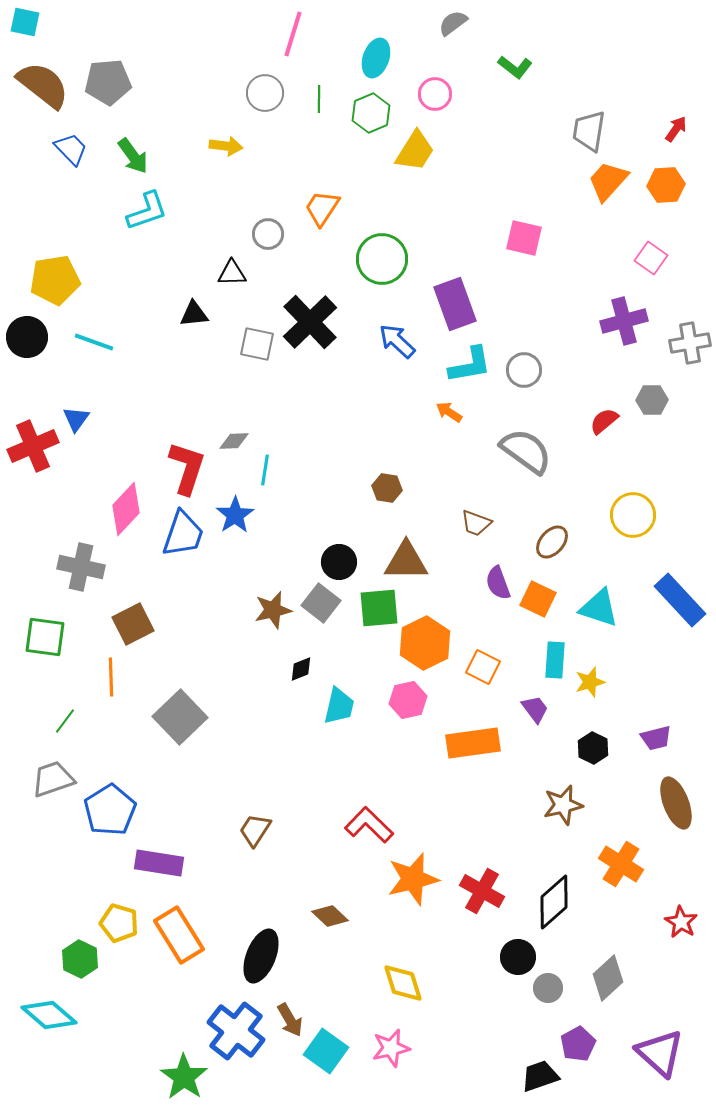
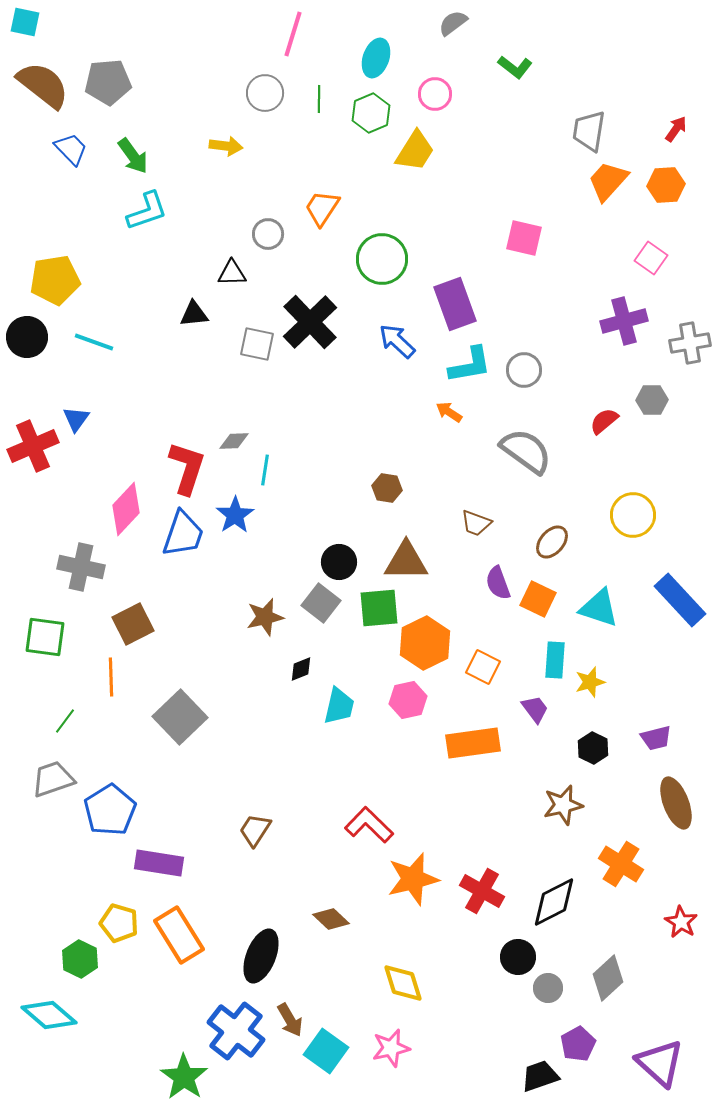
brown star at (273, 610): moved 8 px left, 7 px down
black diamond at (554, 902): rotated 14 degrees clockwise
brown diamond at (330, 916): moved 1 px right, 3 px down
purple triangle at (660, 1053): moved 10 px down
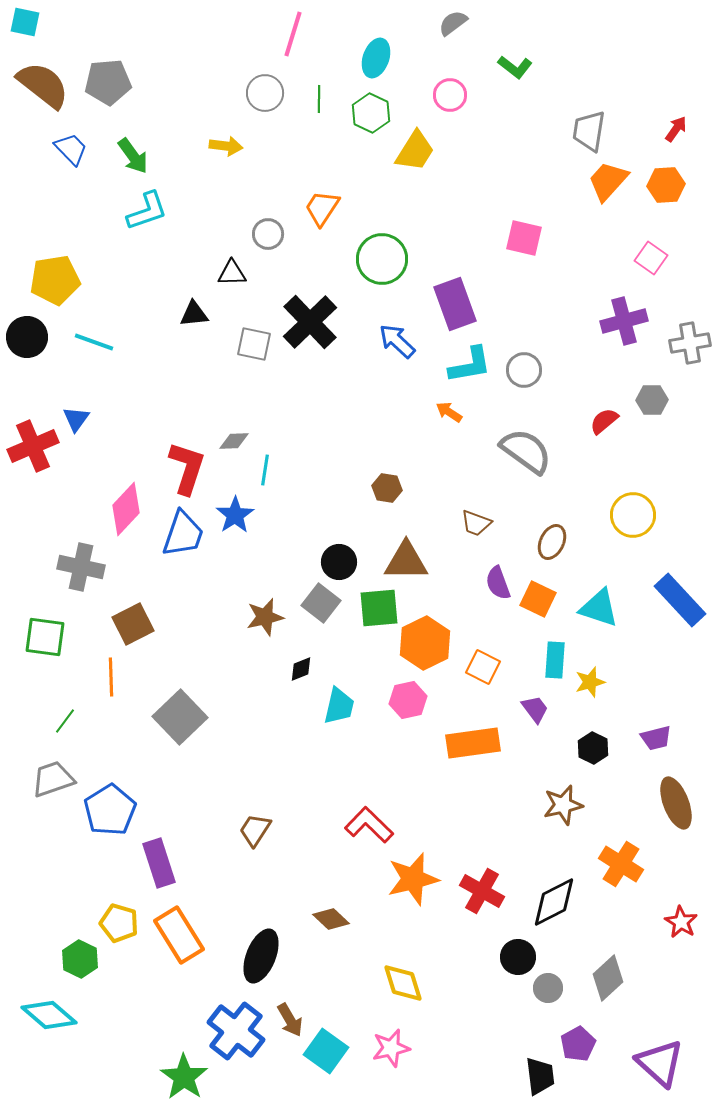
pink circle at (435, 94): moved 15 px right, 1 px down
green hexagon at (371, 113): rotated 12 degrees counterclockwise
gray square at (257, 344): moved 3 px left
brown ellipse at (552, 542): rotated 16 degrees counterclockwise
purple rectangle at (159, 863): rotated 63 degrees clockwise
black trapezoid at (540, 1076): rotated 102 degrees clockwise
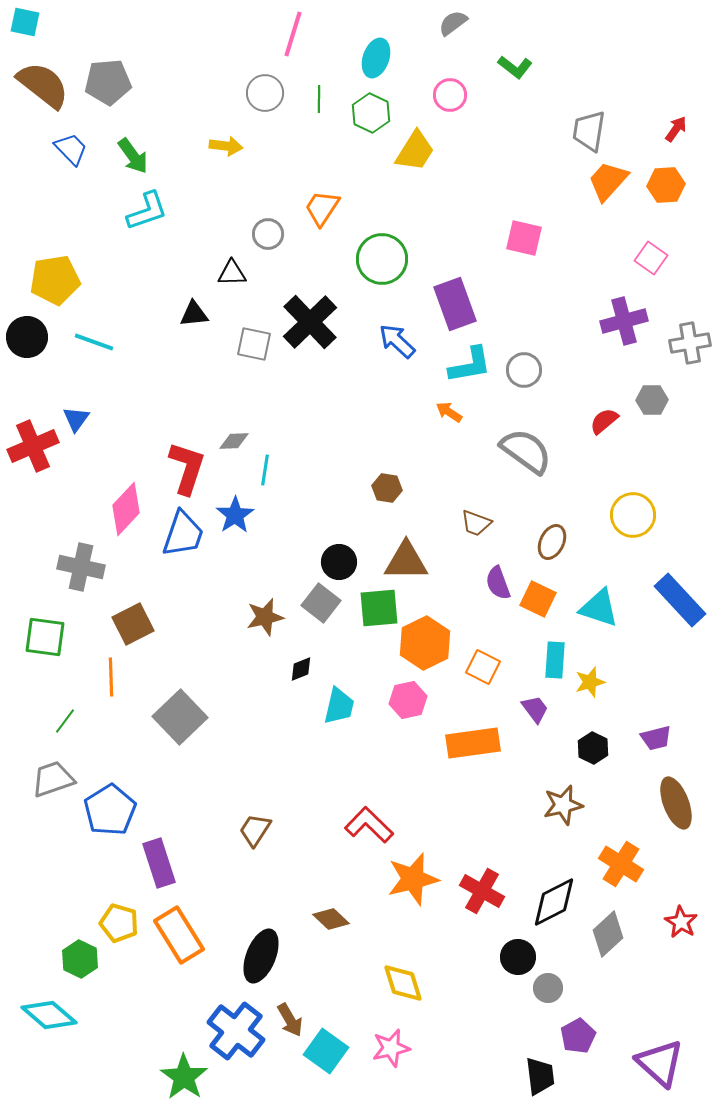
gray diamond at (608, 978): moved 44 px up
purple pentagon at (578, 1044): moved 8 px up
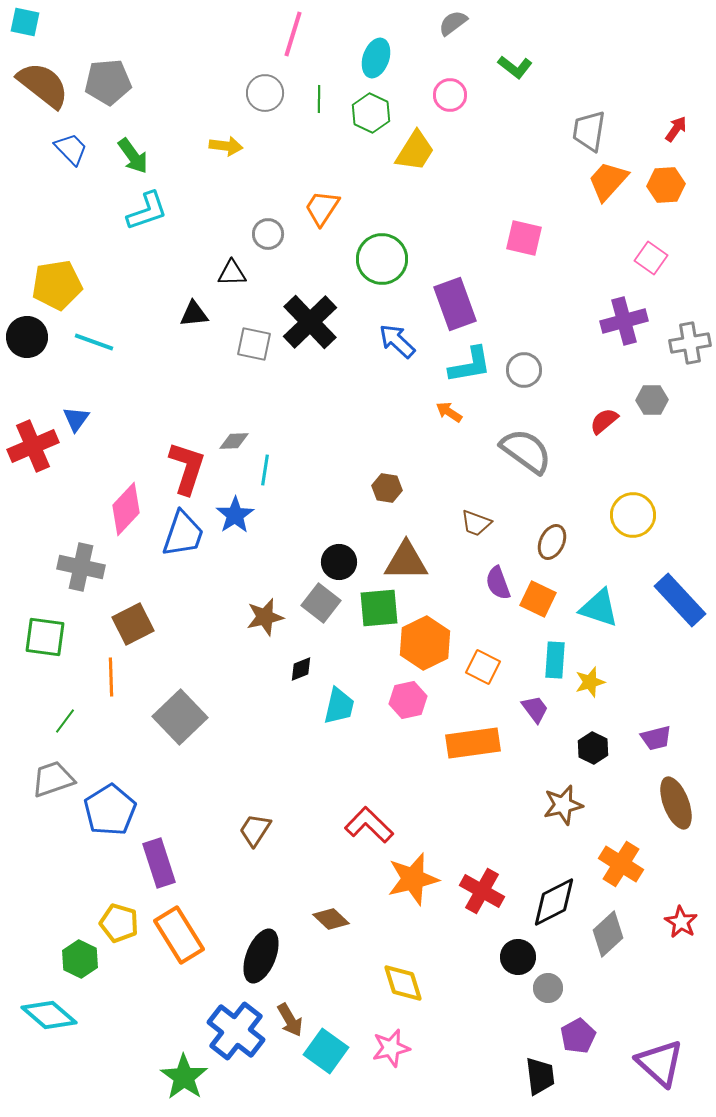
yellow pentagon at (55, 280): moved 2 px right, 5 px down
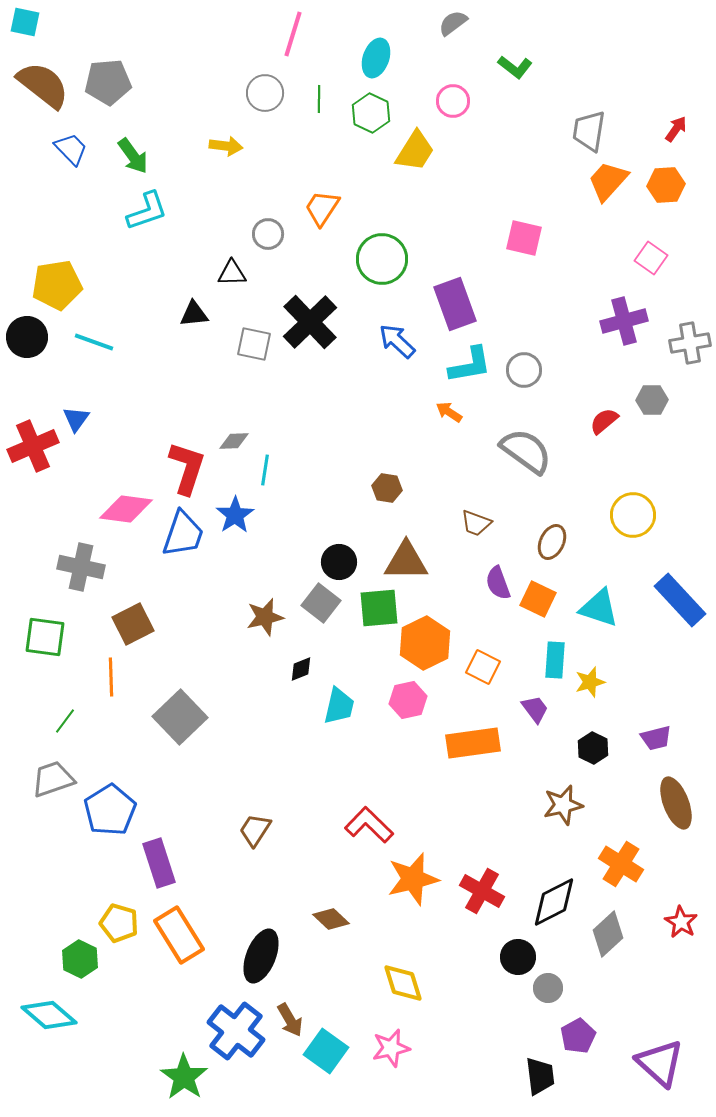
pink circle at (450, 95): moved 3 px right, 6 px down
pink diamond at (126, 509): rotated 54 degrees clockwise
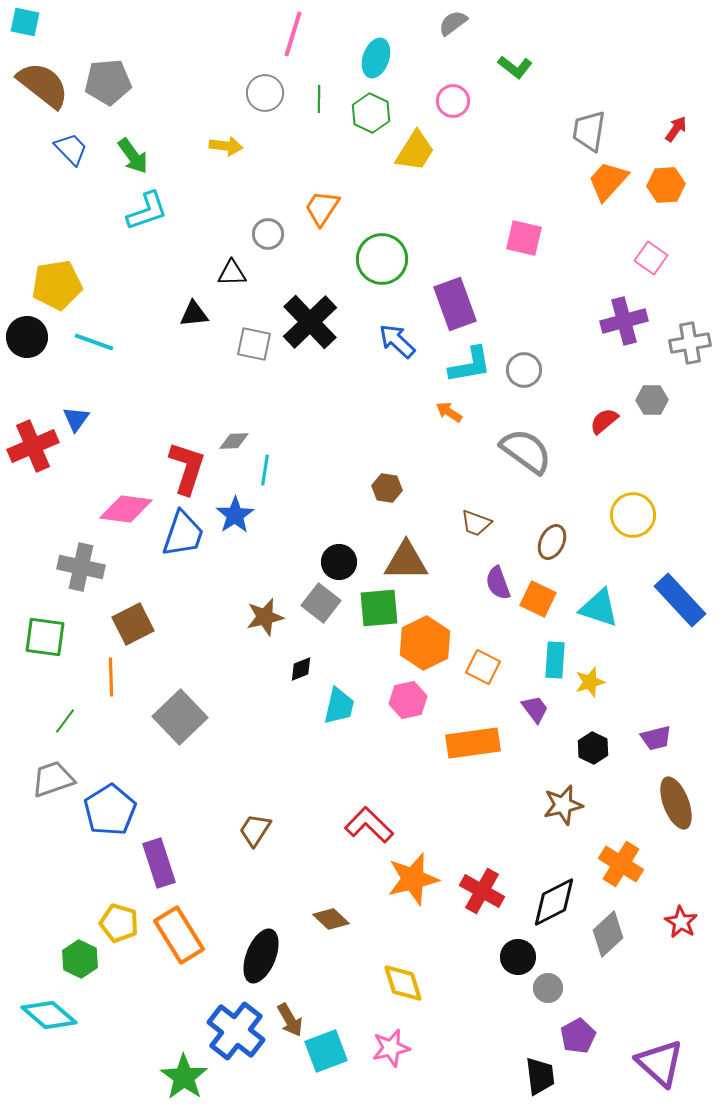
cyan square at (326, 1051): rotated 33 degrees clockwise
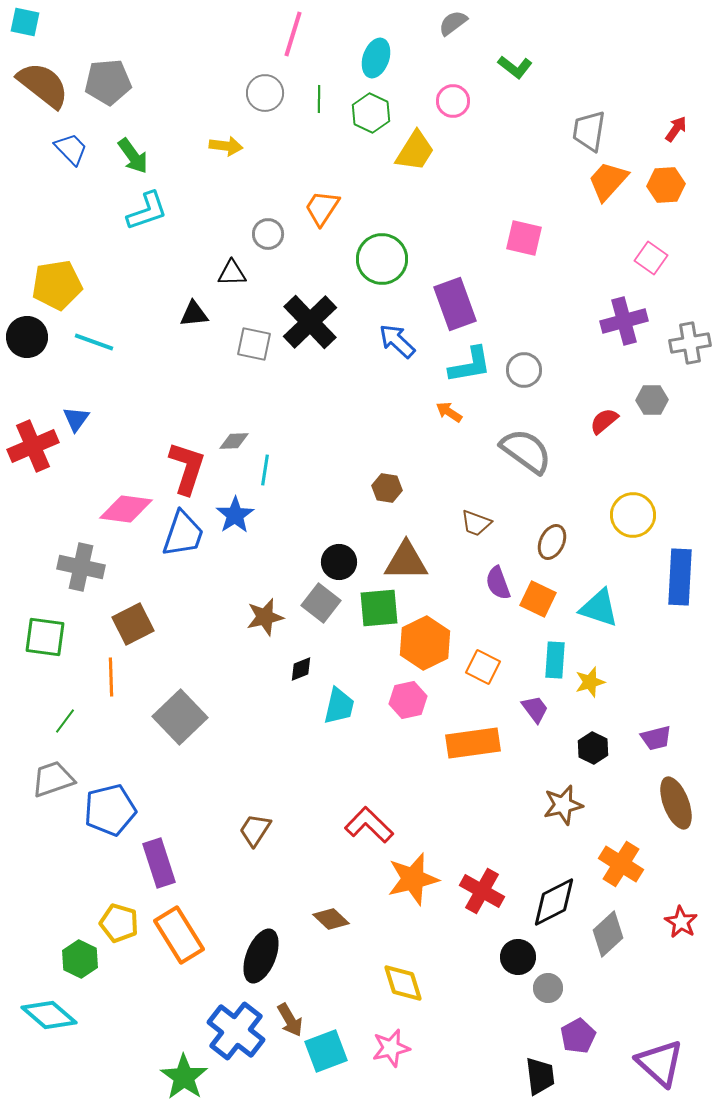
blue rectangle at (680, 600): moved 23 px up; rotated 46 degrees clockwise
blue pentagon at (110, 810): rotated 18 degrees clockwise
